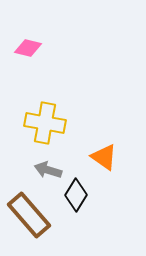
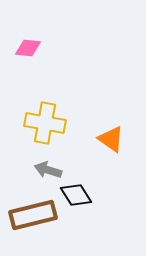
pink diamond: rotated 8 degrees counterclockwise
orange triangle: moved 7 px right, 18 px up
black diamond: rotated 64 degrees counterclockwise
brown rectangle: moved 4 px right; rotated 63 degrees counterclockwise
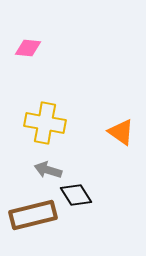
orange triangle: moved 10 px right, 7 px up
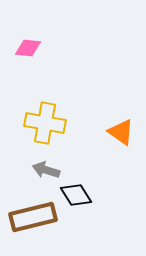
gray arrow: moved 2 px left
brown rectangle: moved 2 px down
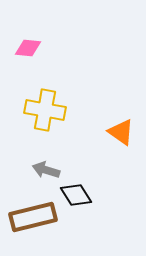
yellow cross: moved 13 px up
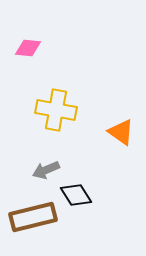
yellow cross: moved 11 px right
gray arrow: rotated 40 degrees counterclockwise
